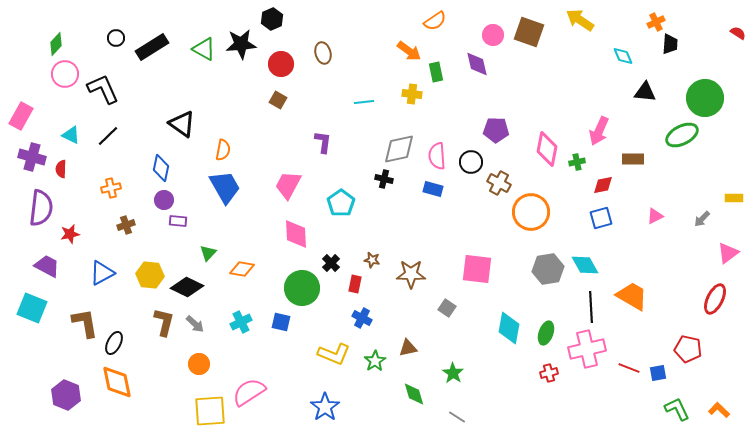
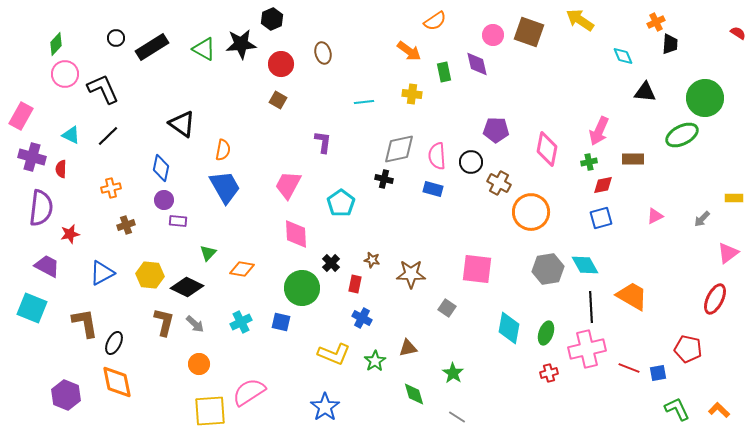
green rectangle at (436, 72): moved 8 px right
green cross at (577, 162): moved 12 px right
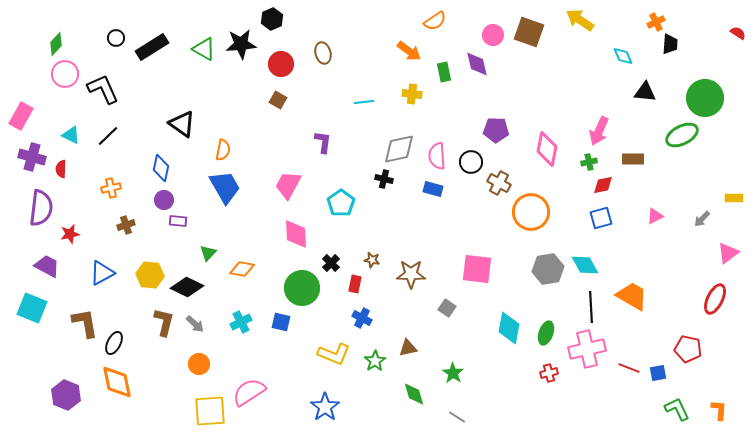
orange L-shape at (719, 410): rotated 50 degrees clockwise
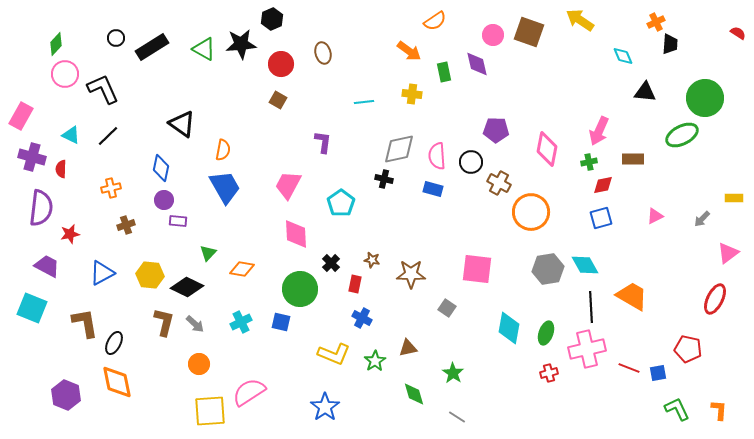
green circle at (302, 288): moved 2 px left, 1 px down
